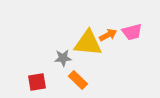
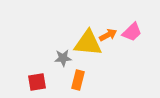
pink trapezoid: rotated 30 degrees counterclockwise
orange rectangle: rotated 60 degrees clockwise
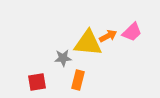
orange arrow: moved 1 px down
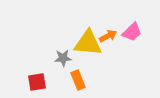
orange rectangle: rotated 36 degrees counterclockwise
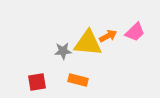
pink trapezoid: moved 3 px right
gray star: moved 7 px up
orange rectangle: rotated 54 degrees counterclockwise
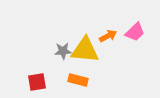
yellow triangle: moved 3 px left, 7 px down
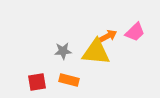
yellow triangle: moved 11 px right, 2 px down
orange rectangle: moved 9 px left
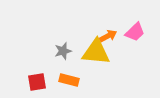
gray star: rotated 12 degrees counterclockwise
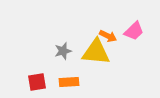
pink trapezoid: moved 1 px left, 1 px up
orange arrow: rotated 54 degrees clockwise
orange rectangle: moved 2 px down; rotated 18 degrees counterclockwise
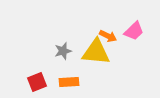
red square: rotated 12 degrees counterclockwise
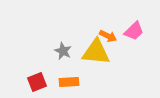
gray star: rotated 30 degrees counterclockwise
